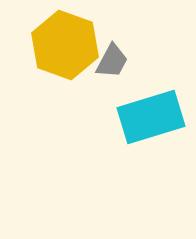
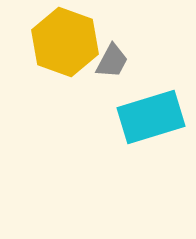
yellow hexagon: moved 3 px up
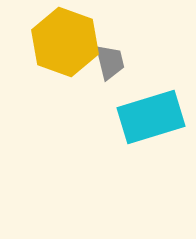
gray trapezoid: moved 2 px left, 1 px down; rotated 42 degrees counterclockwise
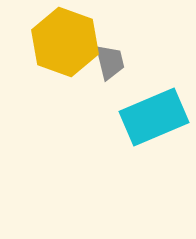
cyan rectangle: moved 3 px right; rotated 6 degrees counterclockwise
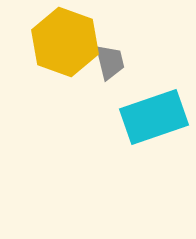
cyan rectangle: rotated 4 degrees clockwise
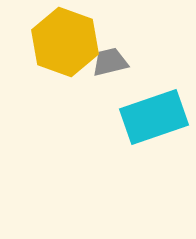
gray trapezoid: rotated 90 degrees counterclockwise
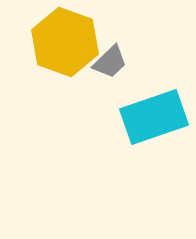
gray trapezoid: rotated 150 degrees clockwise
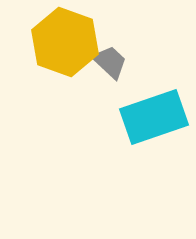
gray trapezoid: rotated 93 degrees counterclockwise
